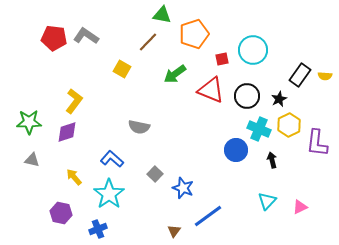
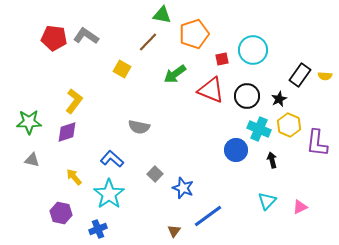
yellow hexagon: rotated 10 degrees counterclockwise
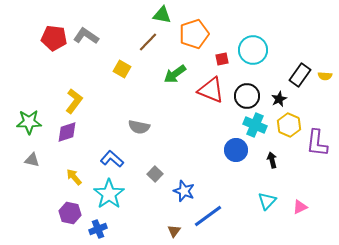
cyan cross: moved 4 px left, 4 px up
blue star: moved 1 px right, 3 px down
purple hexagon: moved 9 px right
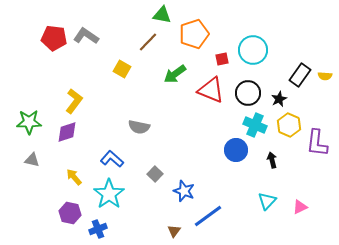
black circle: moved 1 px right, 3 px up
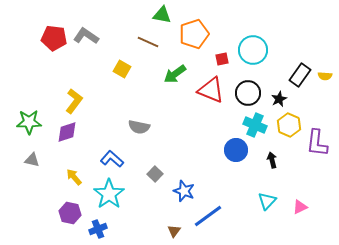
brown line: rotated 70 degrees clockwise
